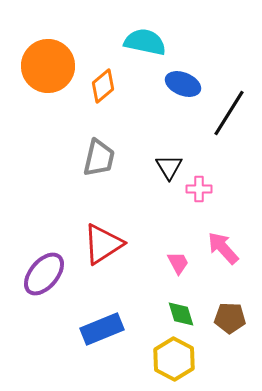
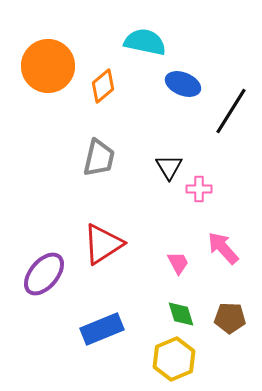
black line: moved 2 px right, 2 px up
yellow hexagon: rotated 9 degrees clockwise
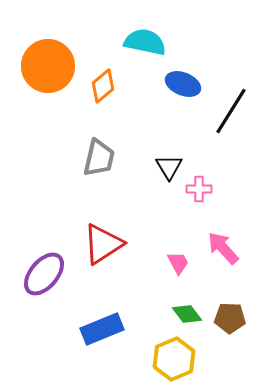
green diamond: moved 6 px right; rotated 20 degrees counterclockwise
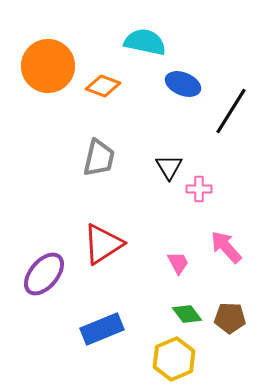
orange diamond: rotated 60 degrees clockwise
pink arrow: moved 3 px right, 1 px up
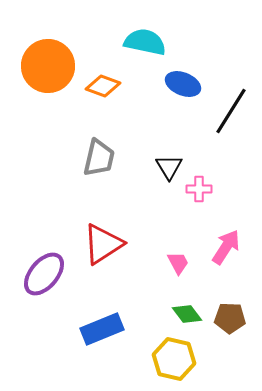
pink arrow: rotated 75 degrees clockwise
yellow hexagon: rotated 24 degrees counterclockwise
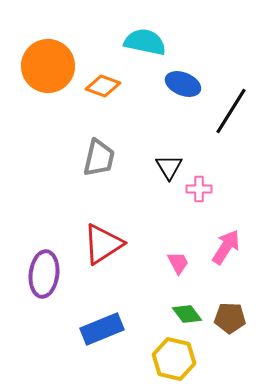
purple ellipse: rotated 33 degrees counterclockwise
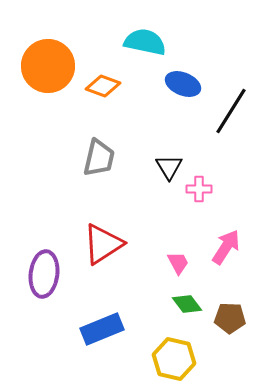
green diamond: moved 10 px up
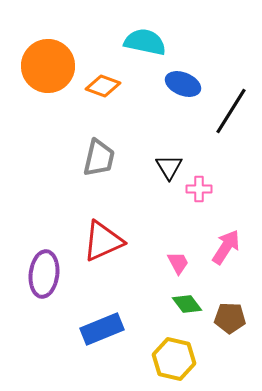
red triangle: moved 3 px up; rotated 9 degrees clockwise
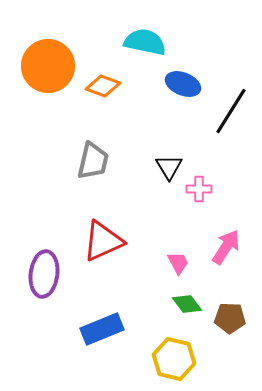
gray trapezoid: moved 6 px left, 3 px down
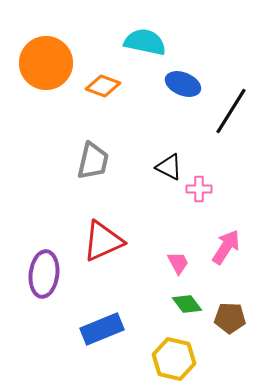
orange circle: moved 2 px left, 3 px up
black triangle: rotated 32 degrees counterclockwise
